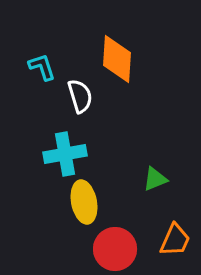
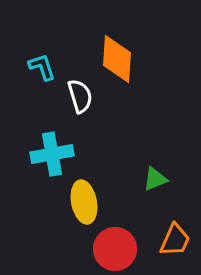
cyan cross: moved 13 px left
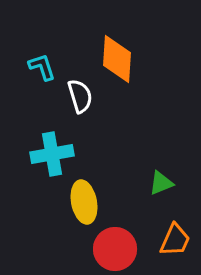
green triangle: moved 6 px right, 4 px down
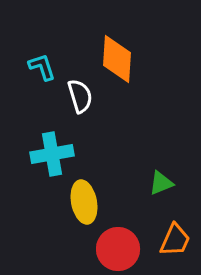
red circle: moved 3 px right
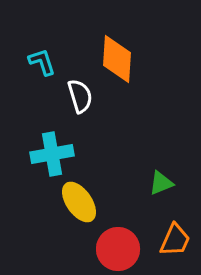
cyan L-shape: moved 5 px up
yellow ellipse: moved 5 px left; rotated 24 degrees counterclockwise
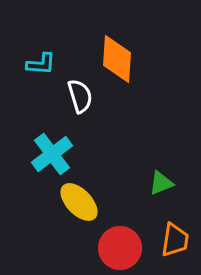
cyan L-shape: moved 1 px left, 2 px down; rotated 112 degrees clockwise
cyan cross: rotated 27 degrees counterclockwise
yellow ellipse: rotated 9 degrees counterclockwise
orange trapezoid: rotated 15 degrees counterclockwise
red circle: moved 2 px right, 1 px up
